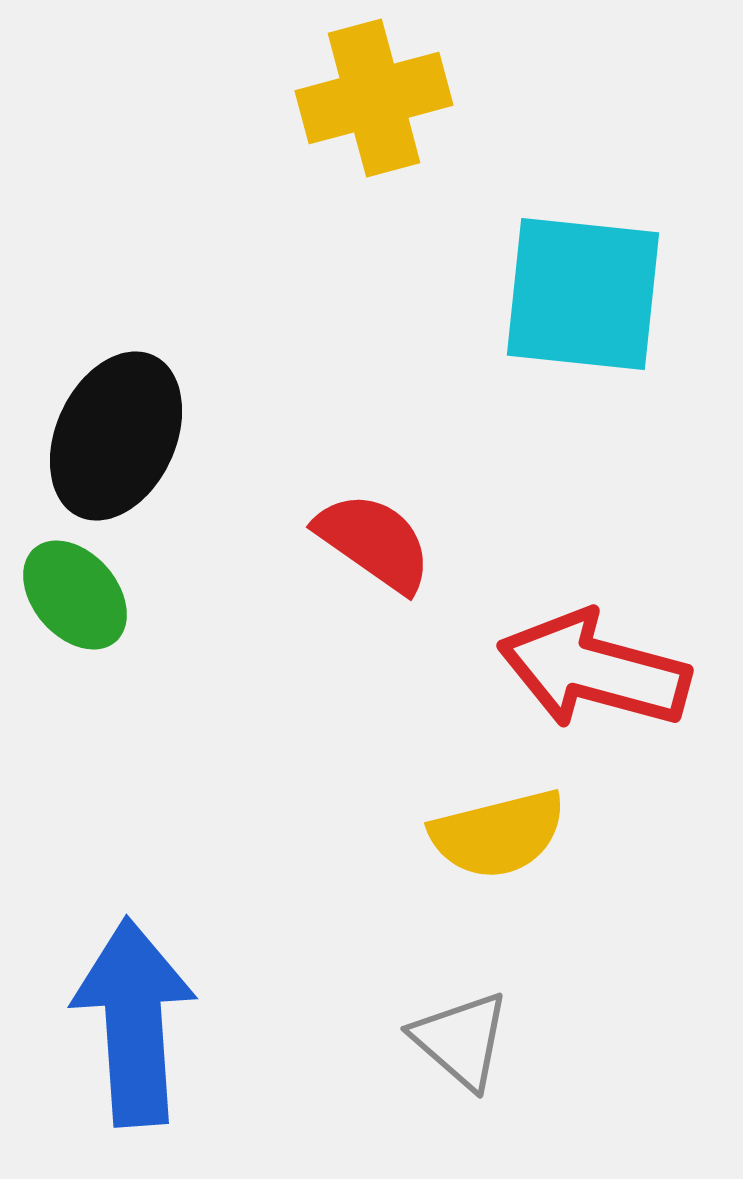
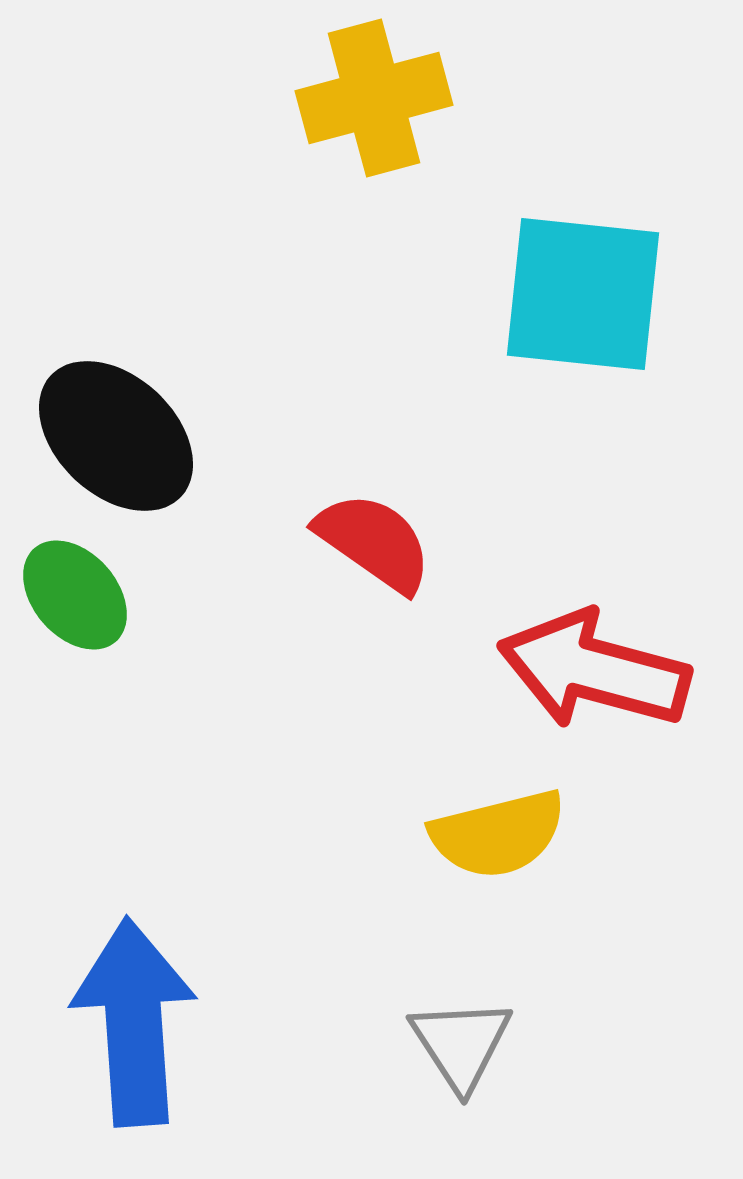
black ellipse: rotated 72 degrees counterclockwise
gray triangle: moved 4 px down; rotated 16 degrees clockwise
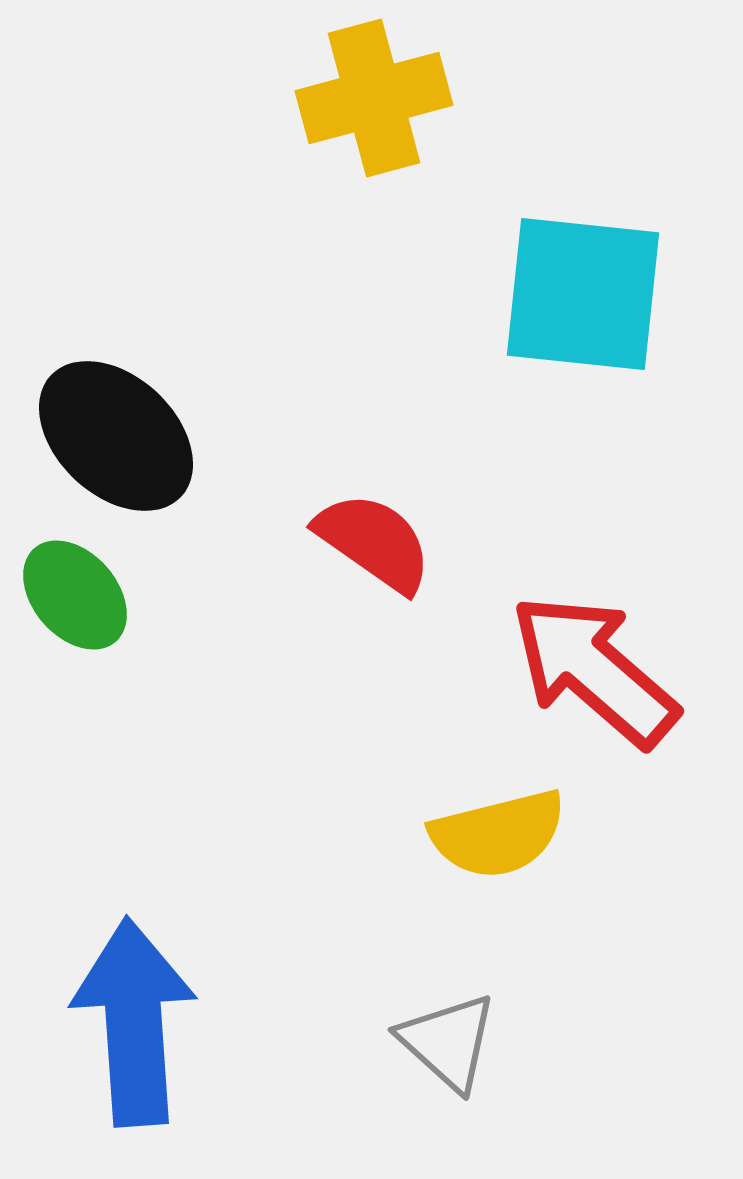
red arrow: rotated 26 degrees clockwise
gray triangle: moved 13 px left, 2 px up; rotated 15 degrees counterclockwise
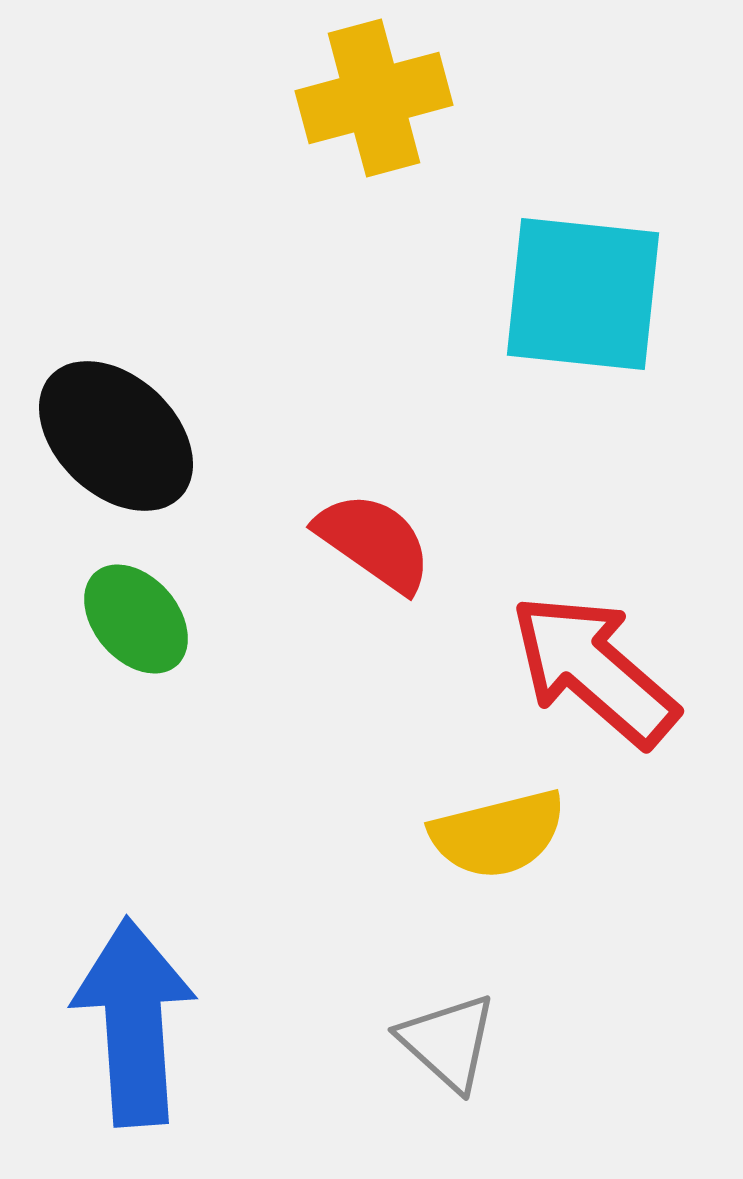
green ellipse: moved 61 px right, 24 px down
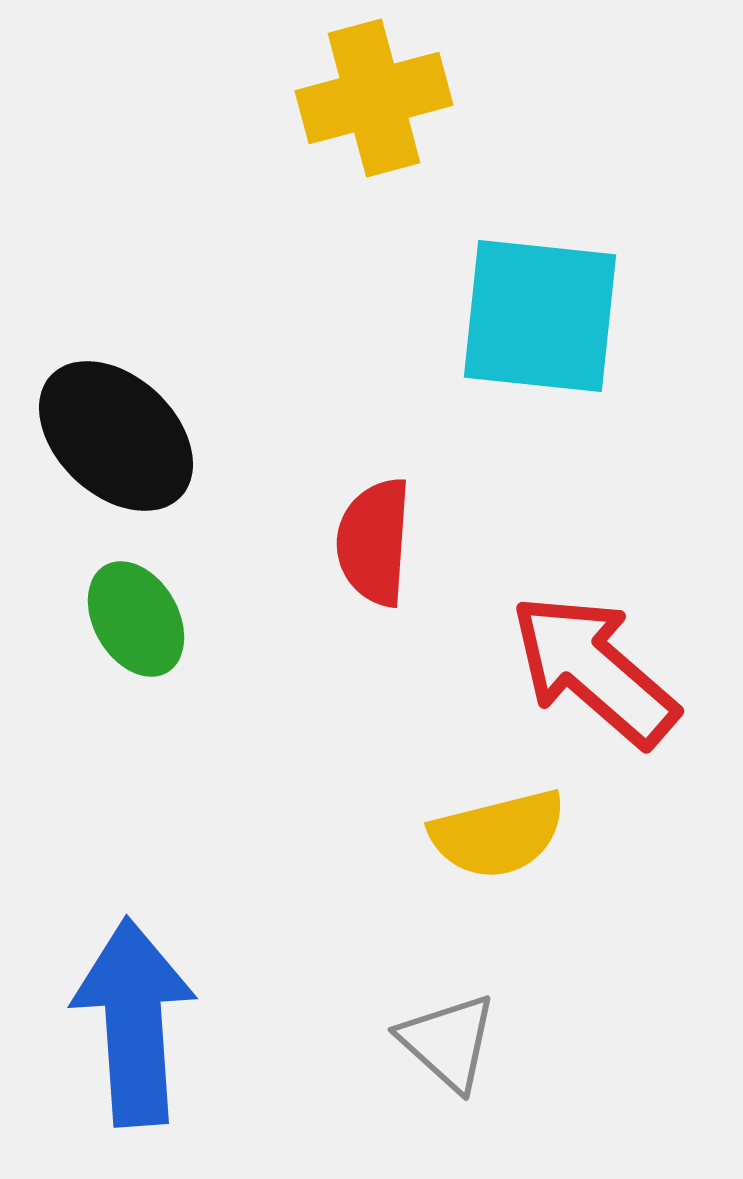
cyan square: moved 43 px left, 22 px down
red semicircle: rotated 121 degrees counterclockwise
green ellipse: rotated 11 degrees clockwise
